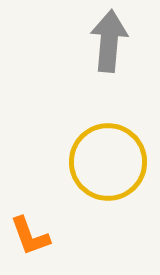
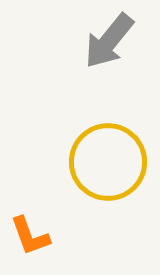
gray arrow: rotated 146 degrees counterclockwise
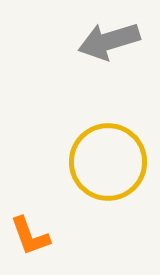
gray arrow: rotated 34 degrees clockwise
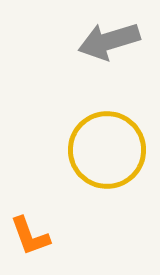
yellow circle: moved 1 px left, 12 px up
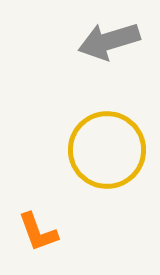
orange L-shape: moved 8 px right, 4 px up
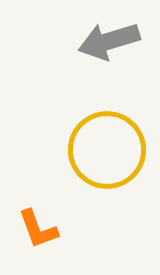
orange L-shape: moved 3 px up
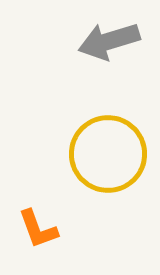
yellow circle: moved 1 px right, 4 px down
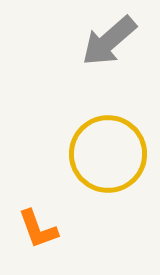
gray arrow: rotated 24 degrees counterclockwise
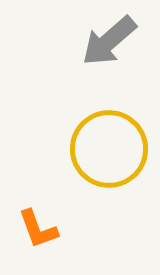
yellow circle: moved 1 px right, 5 px up
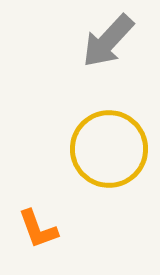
gray arrow: moved 1 px left; rotated 6 degrees counterclockwise
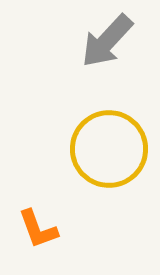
gray arrow: moved 1 px left
